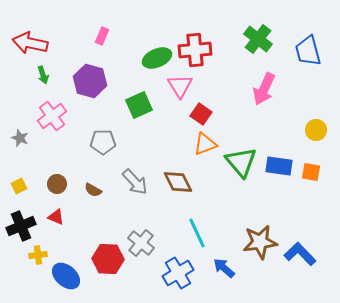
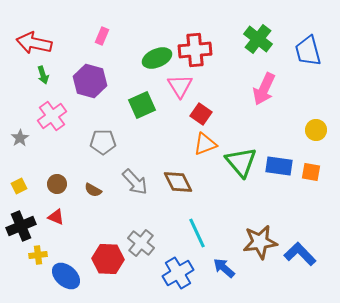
red arrow: moved 4 px right
green square: moved 3 px right
gray star: rotated 18 degrees clockwise
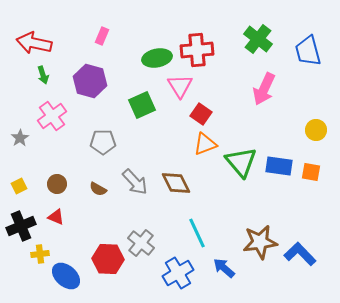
red cross: moved 2 px right
green ellipse: rotated 12 degrees clockwise
brown diamond: moved 2 px left, 1 px down
brown semicircle: moved 5 px right, 1 px up
yellow cross: moved 2 px right, 1 px up
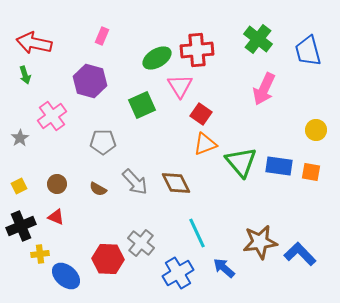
green ellipse: rotated 20 degrees counterclockwise
green arrow: moved 18 px left
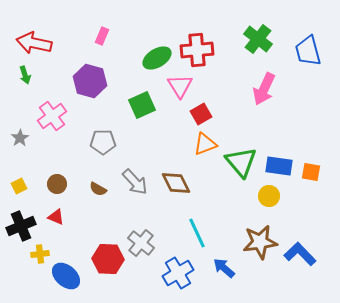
red square: rotated 25 degrees clockwise
yellow circle: moved 47 px left, 66 px down
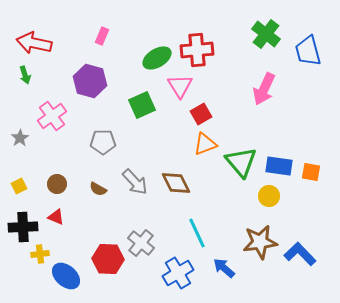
green cross: moved 8 px right, 5 px up
black cross: moved 2 px right, 1 px down; rotated 20 degrees clockwise
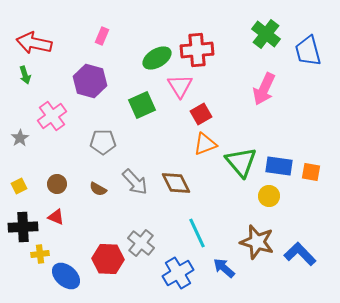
brown star: moved 3 px left; rotated 24 degrees clockwise
